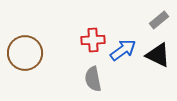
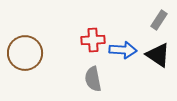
gray rectangle: rotated 18 degrees counterclockwise
blue arrow: rotated 40 degrees clockwise
black triangle: rotated 8 degrees clockwise
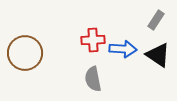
gray rectangle: moved 3 px left
blue arrow: moved 1 px up
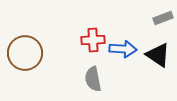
gray rectangle: moved 7 px right, 2 px up; rotated 36 degrees clockwise
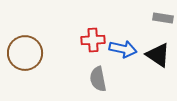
gray rectangle: rotated 30 degrees clockwise
blue arrow: rotated 8 degrees clockwise
gray semicircle: moved 5 px right
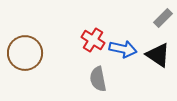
gray rectangle: rotated 54 degrees counterclockwise
red cross: rotated 35 degrees clockwise
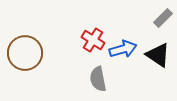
blue arrow: rotated 28 degrees counterclockwise
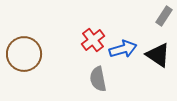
gray rectangle: moved 1 px right, 2 px up; rotated 12 degrees counterclockwise
red cross: rotated 20 degrees clockwise
brown circle: moved 1 px left, 1 px down
